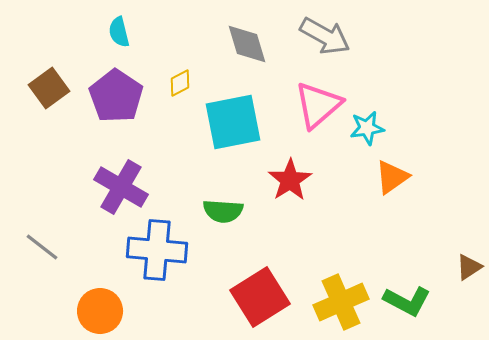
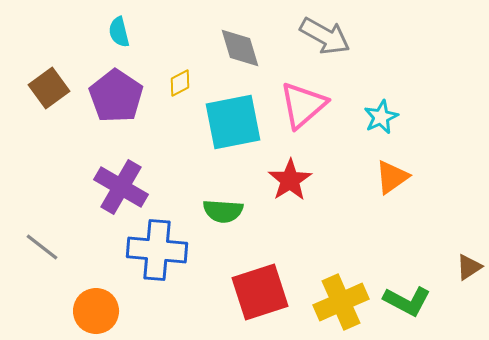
gray diamond: moved 7 px left, 4 px down
pink triangle: moved 15 px left
cyan star: moved 14 px right, 11 px up; rotated 16 degrees counterclockwise
red square: moved 5 px up; rotated 14 degrees clockwise
orange circle: moved 4 px left
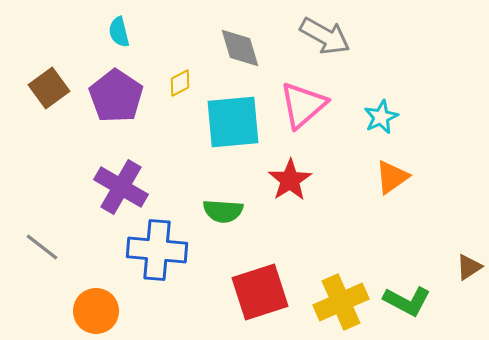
cyan square: rotated 6 degrees clockwise
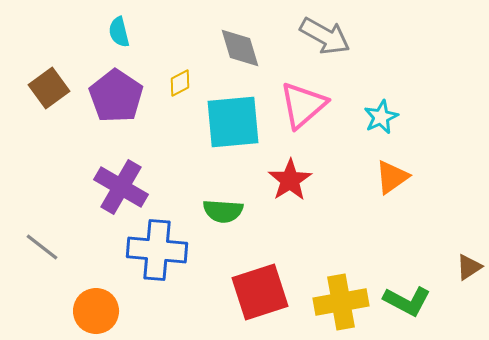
yellow cross: rotated 14 degrees clockwise
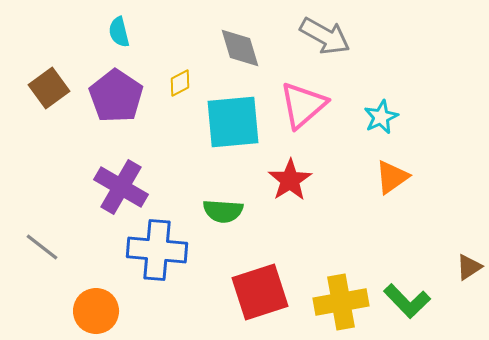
green L-shape: rotated 18 degrees clockwise
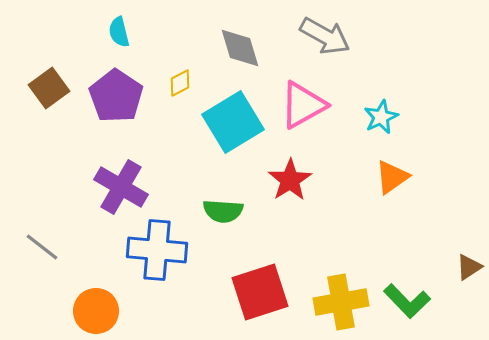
pink triangle: rotated 12 degrees clockwise
cyan square: rotated 26 degrees counterclockwise
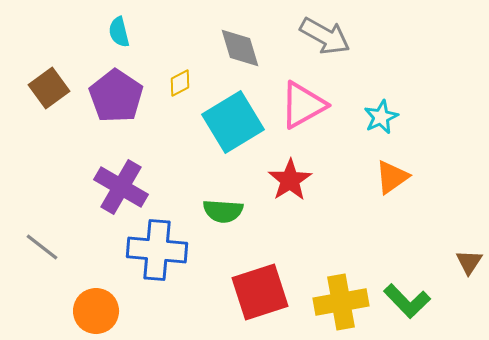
brown triangle: moved 5 px up; rotated 24 degrees counterclockwise
